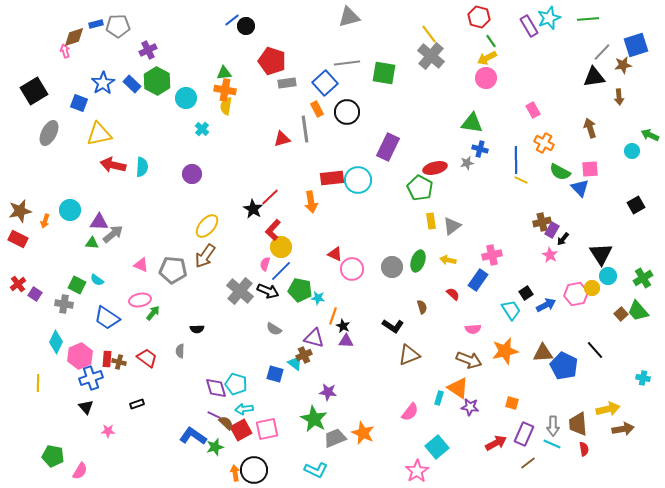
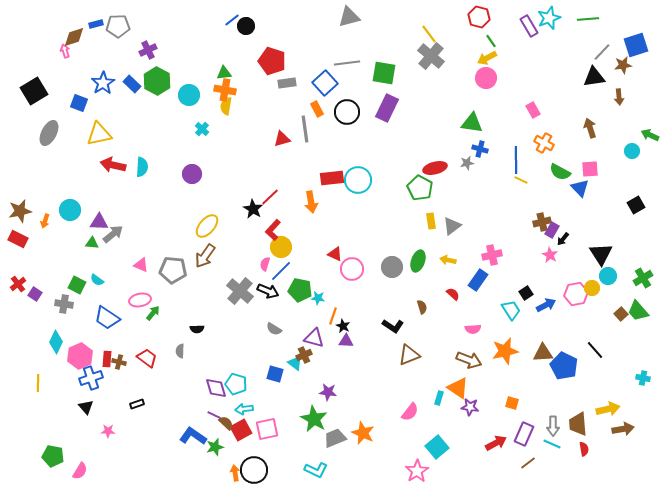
cyan circle at (186, 98): moved 3 px right, 3 px up
purple rectangle at (388, 147): moved 1 px left, 39 px up
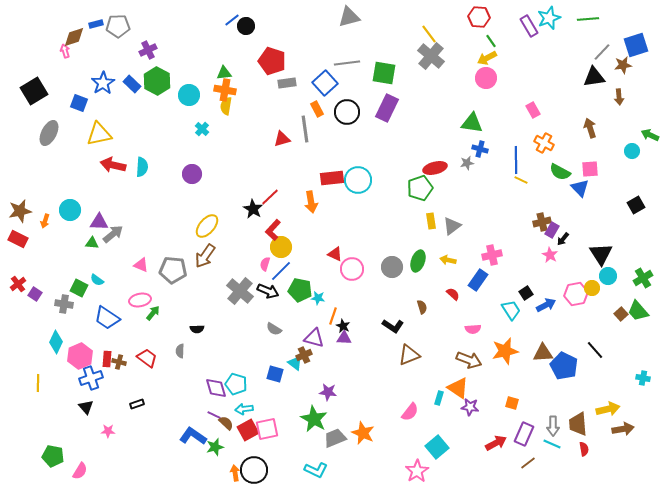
red hexagon at (479, 17): rotated 10 degrees counterclockwise
green pentagon at (420, 188): rotated 25 degrees clockwise
green square at (77, 285): moved 2 px right, 3 px down
purple triangle at (346, 341): moved 2 px left, 3 px up
red square at (241, 430): moved 7 px right
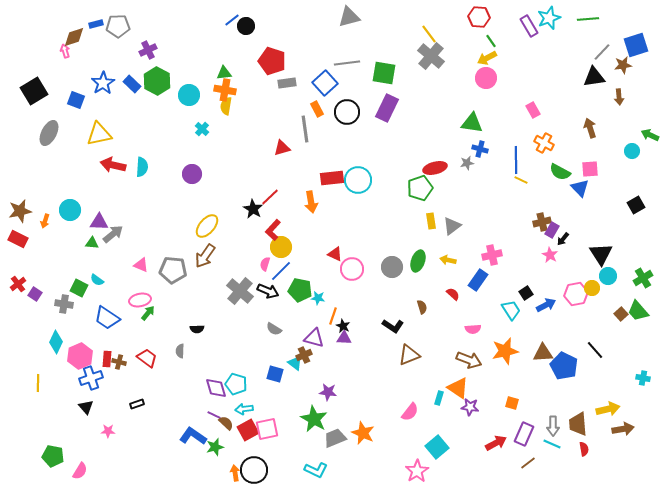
blue square at (79, 103): moved 3 px left, 3 px up
red triangle at (282, 139): moved 9 px down
green arrow at (153, 313): moved 5 px left
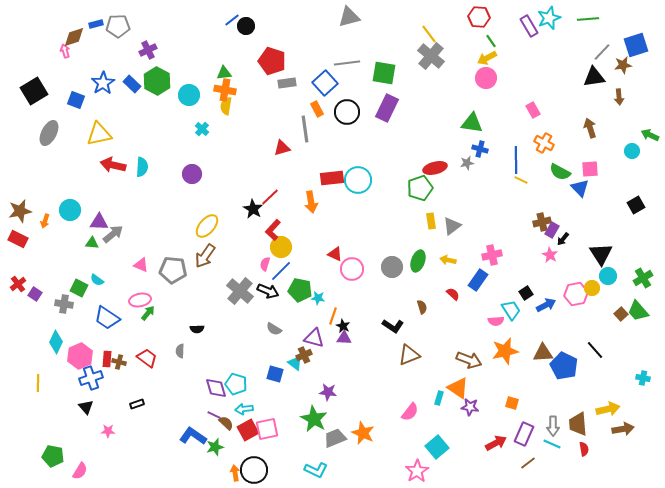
pink semicircle at (473, 329): moved 23 px right, 8 px up
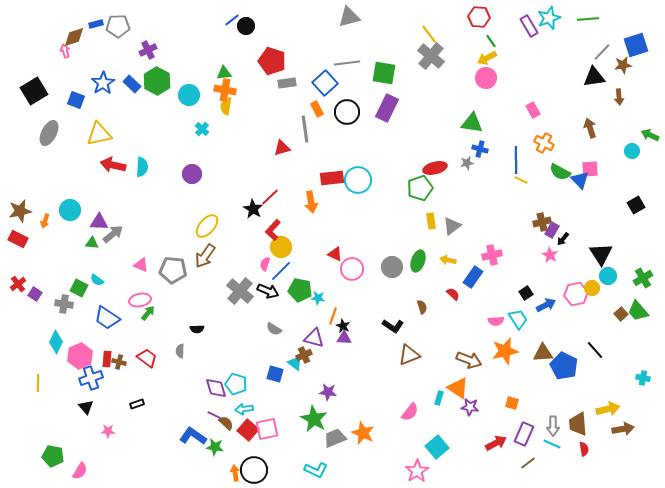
blue triangle at (580, 188): moved 8 px up
blue rectangle at (478, 280): moved 5 px left, 3 px up
cyan trapezoid at (511, 310): moved 7 px right, 9 px down
red square at (248, 430): rotated 20 degrees counterclockwise
green star at (215, 447): rotated 24 degrees clockwise
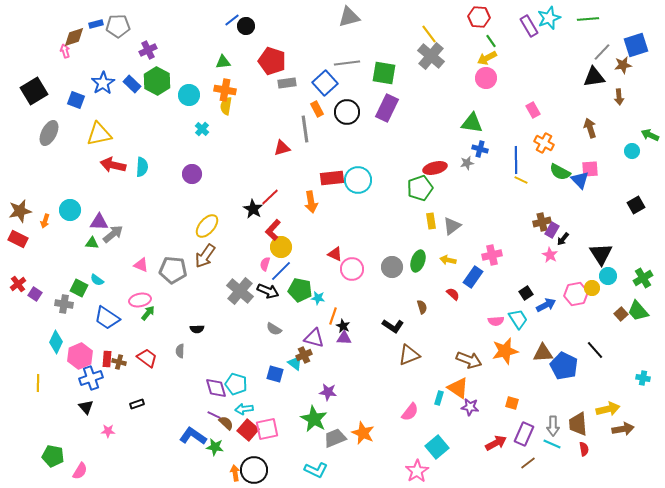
green triangle at (224, 73): moved 1 px left, 11 px up
